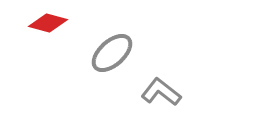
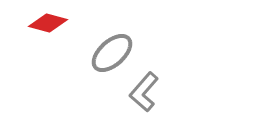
gray L-shape: moved 17 px left; rotated 87 degrees counterclockwise
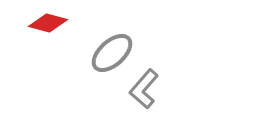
gray L-shape: moved 3 px up
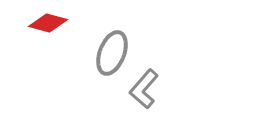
gray ellipse: rotated 27 degrees counterclockwise
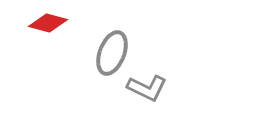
gray L-shape: moved 3 px right, 1 px up; rotated 105 degrees counterclockwise
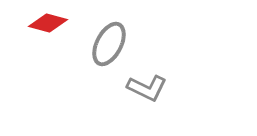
gray ellipse: moved 3 px left, 9 px up; rotated 6 degrees clockwise
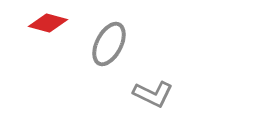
gray L-shape: moved 6 px right, 6 px down
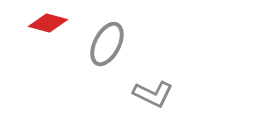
gray ellipse: moved 2 px left
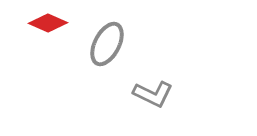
red diamond: rotated 9 degrees clockwise
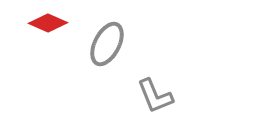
gray L-shape: moved 2 px right, 2 px down; rotated 42 degrees clockwise
